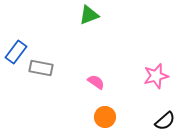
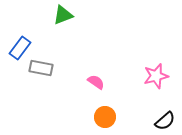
green triangle: moved 26 px left
blue rectangle: moved 4 px right, 4 px up
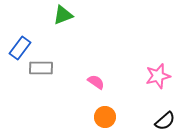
gray rectangle: rotated 10 degrees counterclockwise
pink star: moved 2 px right
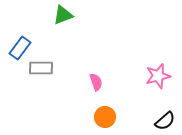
pink semicircle: rotated 36 degrees clockwise
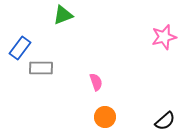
pink star: moved 6 px right, 39 px up
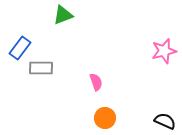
pink star: moved 14 px down
orange circle: moved 1 px down
black semicircle: rotated 115 degrees counterclockwise
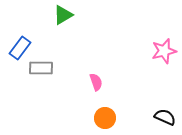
green triangle: rotated 10 degrees counterclockwise
black semicircle: moved 4 px up
